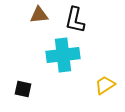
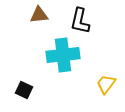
black L-shape: moved 5 px right, 1 px down
yellow trapezoid: moved 1 px right, 1 px up; rotated 20 degrees counterclockwise
black square: moved 1 px right, 1 px down; rotated 12 degrees clockwise
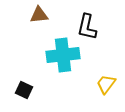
black L-shape: moved 7 px right, 6 px down
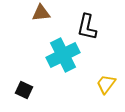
brown triangle: moved 2 px right, 2 px up
cyan cross: rotated 20 degrees counterclockwise
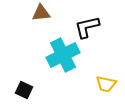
black L-shape: rotated 64 degrees clockwise
yellow trapezoid: rotated 115 degrees counterclockwise
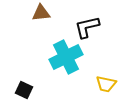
cyan cross: moved 3 px right, 2 px down
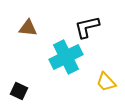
brown triangle: moved 13 px left, 15 px down; rotated 12 degrees clockwise
yellow trapezoid: moved 2 px up; rotated 35 degrees clockwise
black square: moved 5 px left, 1 px down
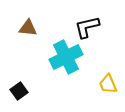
yellow trapezoid: moved 2 px right, 2 px down; rotated 20 degrees clockwise
black square: rotated 30 degrees clockwise
